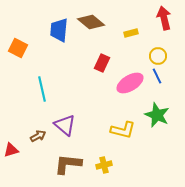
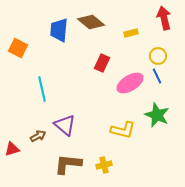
red triangle: moved 1 px right, 1 px up
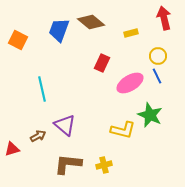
blue trapezoid: rotated 15 degrees clockwise
orange square: moved 8 px up
green star: moved 7 px left
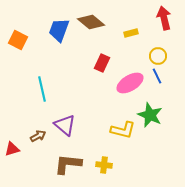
yellow cross: rotated 21 degrees clockwise
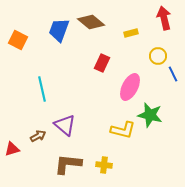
blue line: moved 16 px right, 2 px up
pink ellipse: moved 4 px down; rotated 32 degrees counterclockwise
green star: rotated 10 degrees counterclockwise
